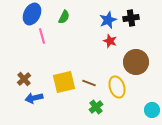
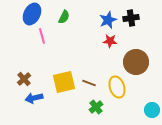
red star: rotated 16 degrees counterclockwise
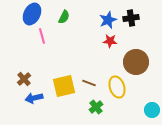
yellow square: moved 4 px down
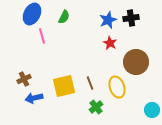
red star: moved 2 px down; rotated 24 degrees clockwise
brown cross: rotated 16 degrees clockwise
brown line: moved 1 px right; rotated 48 degrees clockwise
